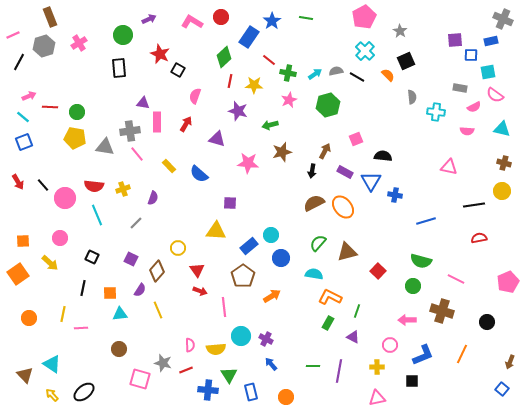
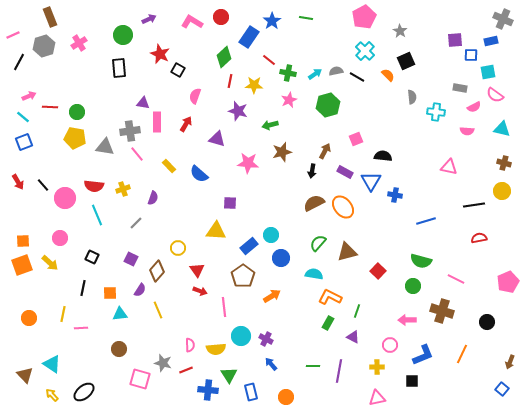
orange square at (18, 274): moved 4 px right, 9 px up; rotated 15 degrees clockwise
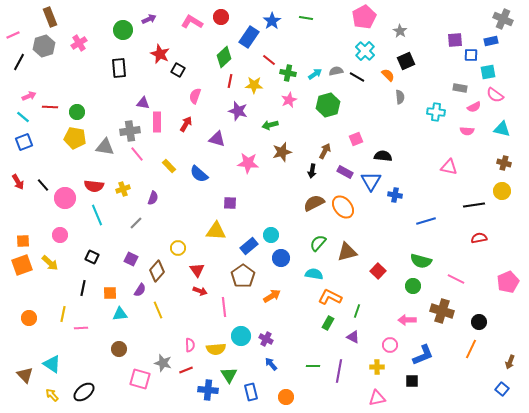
green circle at (123, 35): moved 5 px up
gray semicircle at (412, 97): moved 12 px left
pink circle at (60, 238): moved 3 px up
black circle at (487, 322): moved 8 px left
orange line at (462, 354): moved 9 px right, 5 px up
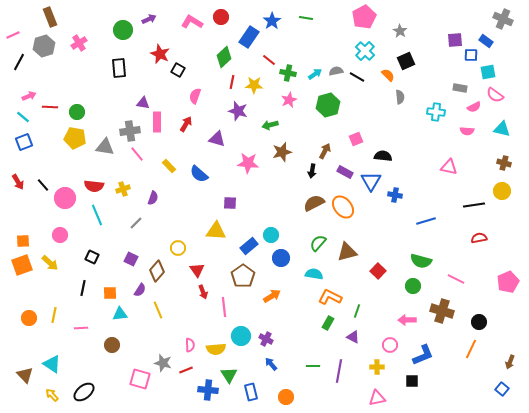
blue rectangle at (491, 41): moved 5 px left; rotated 48 degrees clockwise
red line at (230, 81): moved 2 px right, 1 px down
red arrow at (200, 291): moved 3 px right, 1 px down; rotated 48 degrees clockwise
yellow line at (63, 314): moved 9 px left, 1 px down
brown circle at (119, 349): moved 7 px left, 4 px up
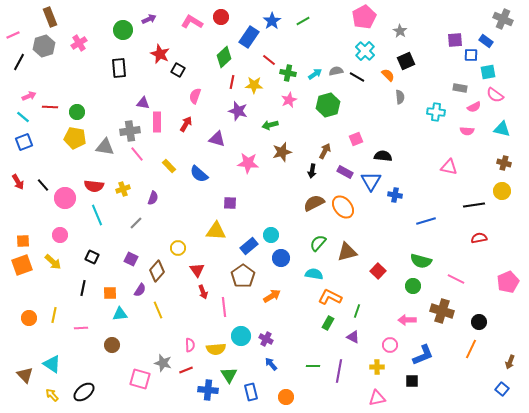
green line at (306, 18): moved 3 px left, 3 px down; rotated 40 degrees counterclockwise
yellow arrow at (50, 263): moved 3 px right, 1 px up
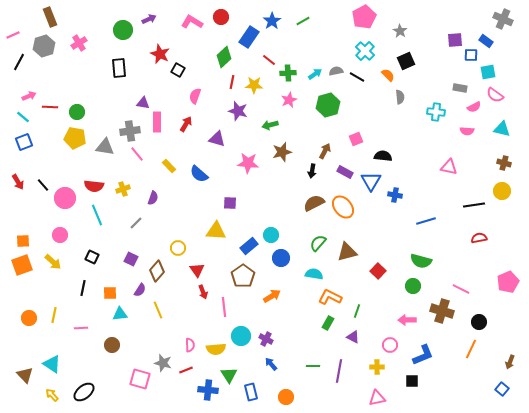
green cross at (288, 73): rotated 14 degrees counterclockwise
pink line at (456, 279): moved 5 px right, 10 px down
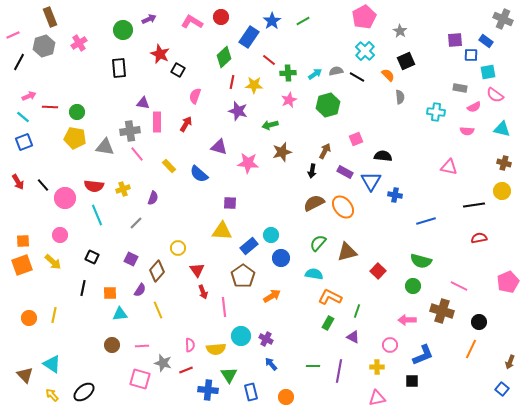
purple triangle at (217, 139): moved 2 px right, 8 px down
yellow triangle at (216, 231): moved 6 px right
pink line at (461, 289): moved 2 px left, 3 px up
pink line at (81, 328): moved 61 px right, 18 px down
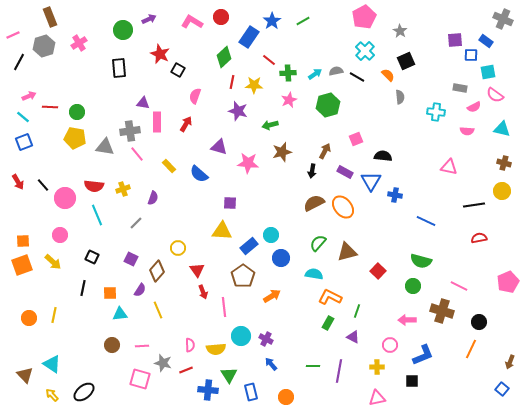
blue line at (426, 221): rotated 42 degrees clockwise
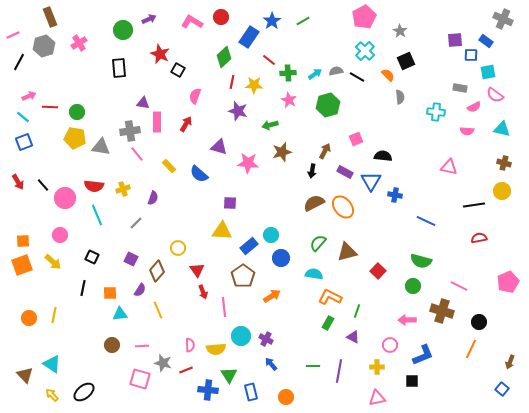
pink star at (289, 100): rotated 21 degrees counterclockwise
gray triangle at (105, 147): moved 4 px left
